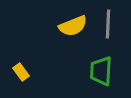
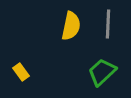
yellow semicircle: moved 2 px left; rotated 56 degrees counterclockwise
green trapezoid: moved 1 px right, 1 px down; rotated 44 degrees clockwise
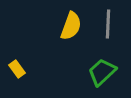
yellow semicircle: rotated 8 degrees clockwise
yellow rectangle: moved 4 px left, 3 px up
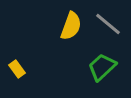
gray line: rotated 52 degrees counterclockwise
green trapezoid: moved 5 px up
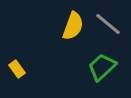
yellow semicircle: moved 2 px right
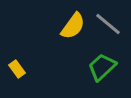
yellow semicircle: rotated 16 degrees clockwise
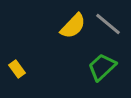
yellow semicircle: rotated 8 degrees clockwise
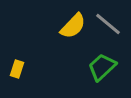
yellow rectangle: rotated 54 degrees clockwise
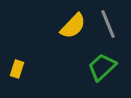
gray line: rotated 28 degrees clockwise
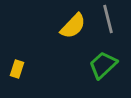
gray line: moved 5 px up; rotated 8 degrees clockwise
green trapezoid: moved 1 px right, 2 px up
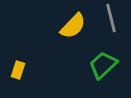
gray line: moved 3 px right, 1 px up
yellow rectangle: moved 1 px right, 1 px down
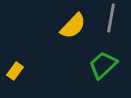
gray line: rotated 24 degrees clockwise
yellow rectangle: moved 3 px left, 1 px down; rotated 18 degrees clockwise
